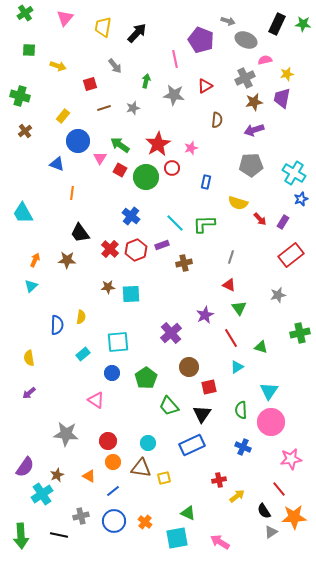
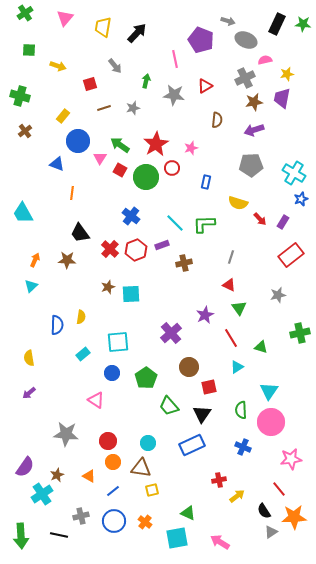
red star at (158, 144): moved 2 px left
brown star at (108, 287): rotated 16 degrees counterclockwise
yellow square at (164, 478): moved 12 px left, 12 px down
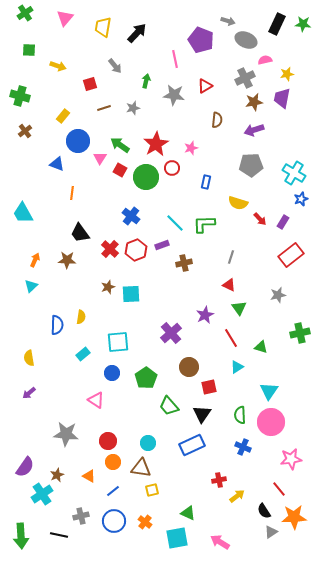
green semicircle at (241, 410): moved 1 px left, 5 px down
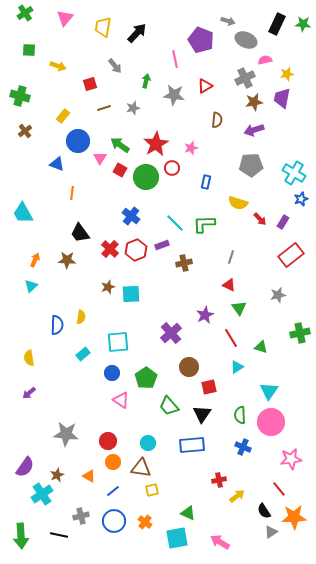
pink triangle at (96, 400): moved 25 px right
blue rectangle at (192, 445): rotated 20 degrees clockwise
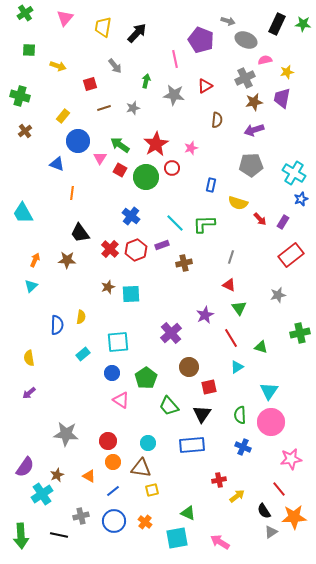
yellow star at (287, 74): moved 2 px up
blue rectangle at (206, 182): moved 5 px right, 3 px down
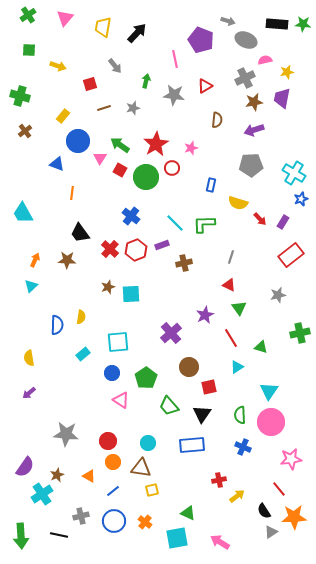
green cross at (25, 13): moved 3 px right, 2 px down
black rectangle at (277, 24): rotated 70 degrees clockwise
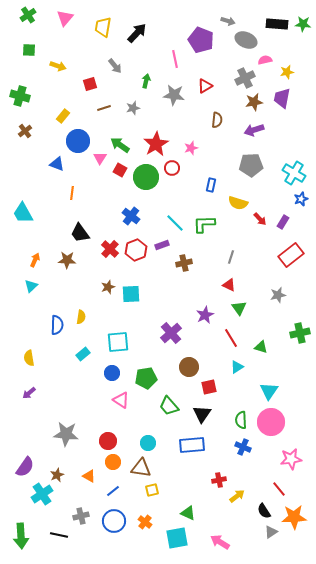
green pentagon at (146, 378): rotated 25 degrees clockwise
green semicircle at (240, 415): moved 1 px right, 5 px down
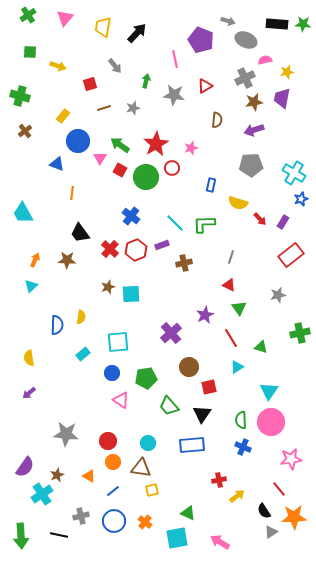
green square at (29, 50): moved 1 px right, 2 px down
